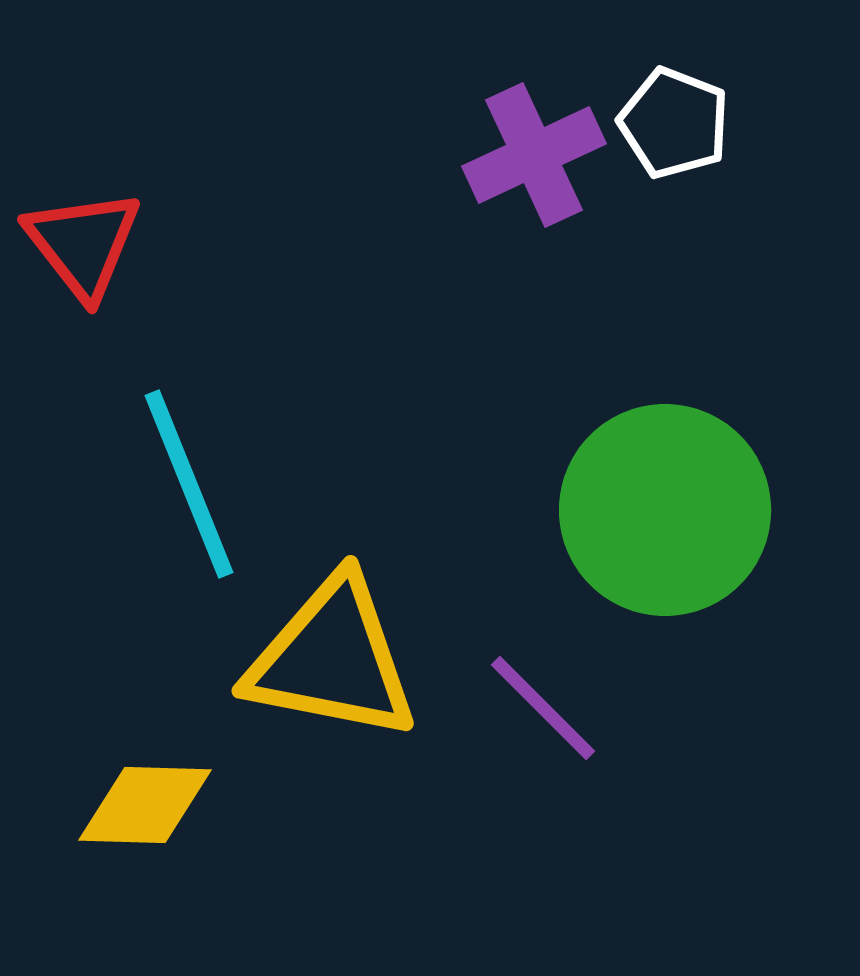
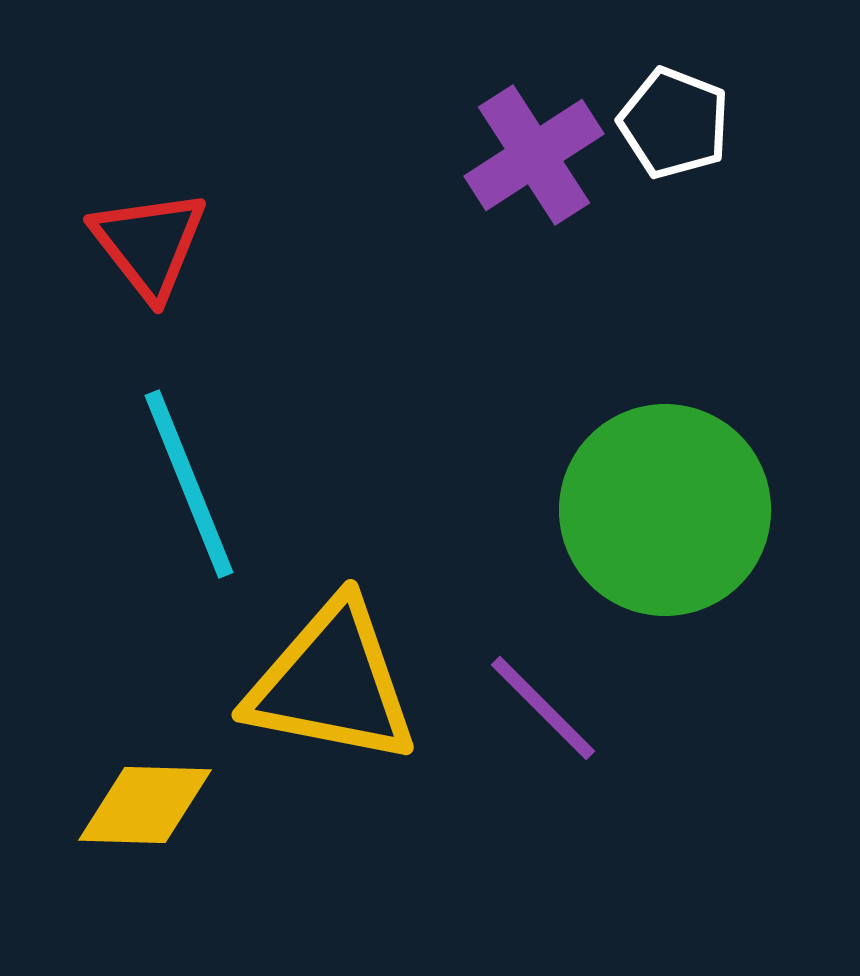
purple cross: rotated 8 degrees counterclockwise
red triangle: moved 66 px right
yellow triangle: moved 24 px down
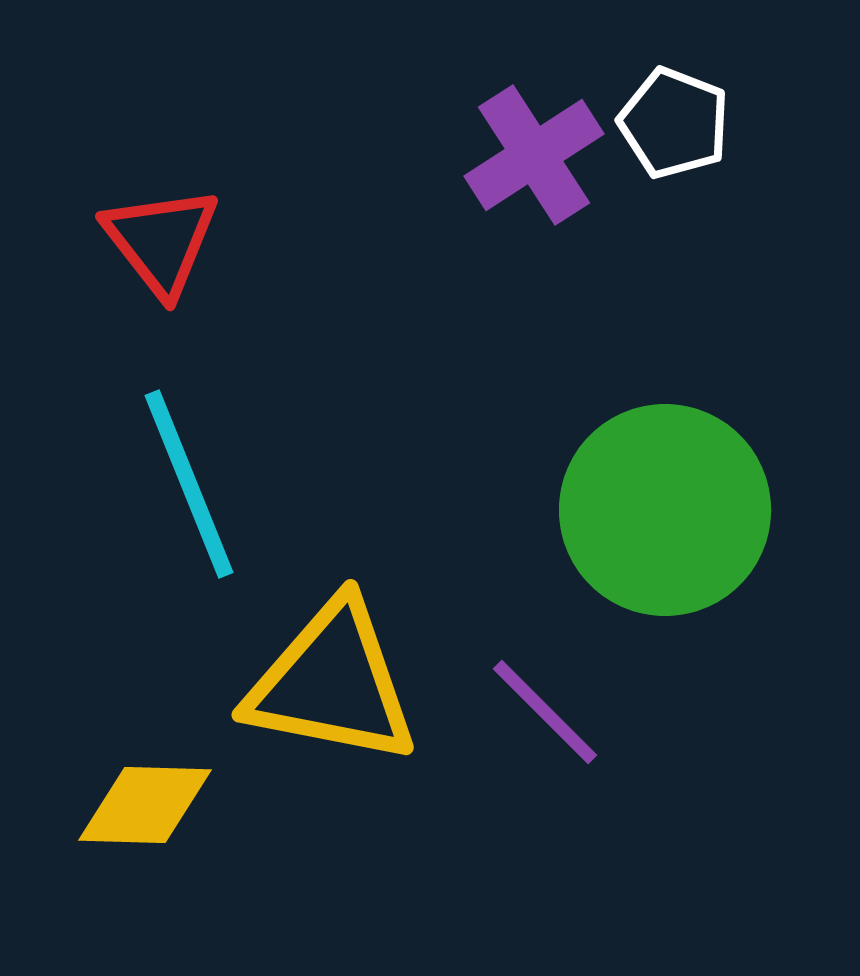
red triangle: moved 12 px right, 3 px up
purple line: moved 2 px right, 4 px down
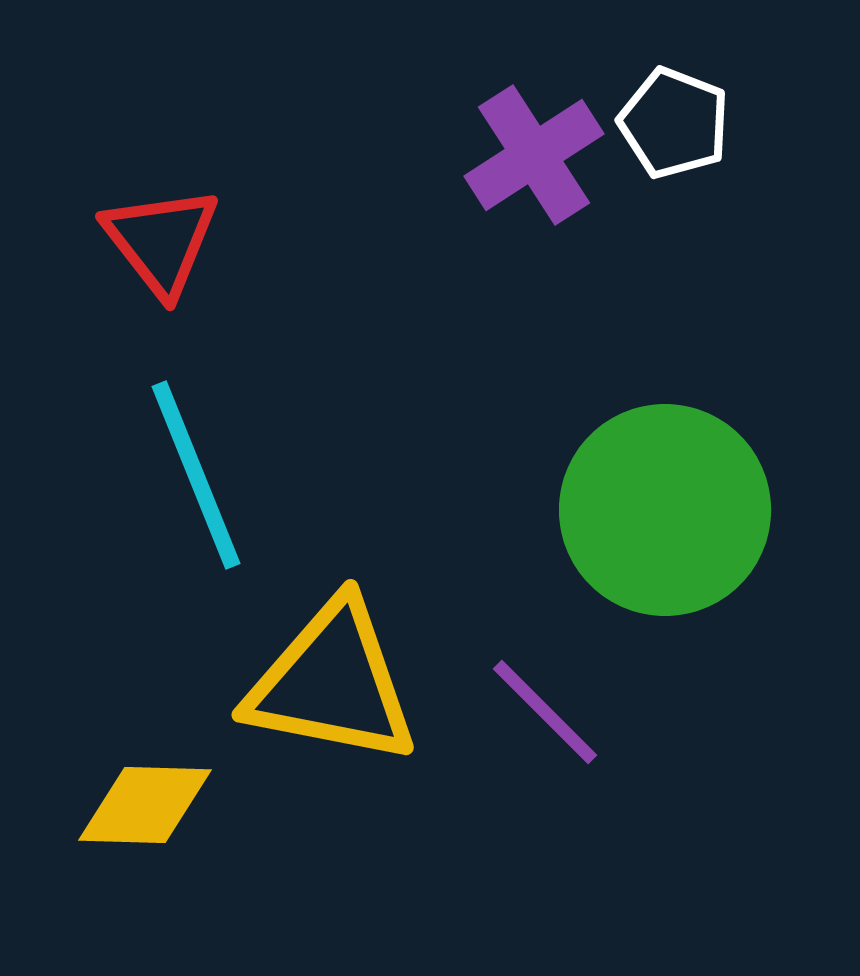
cyan line: moved 7 px right, 9 px up
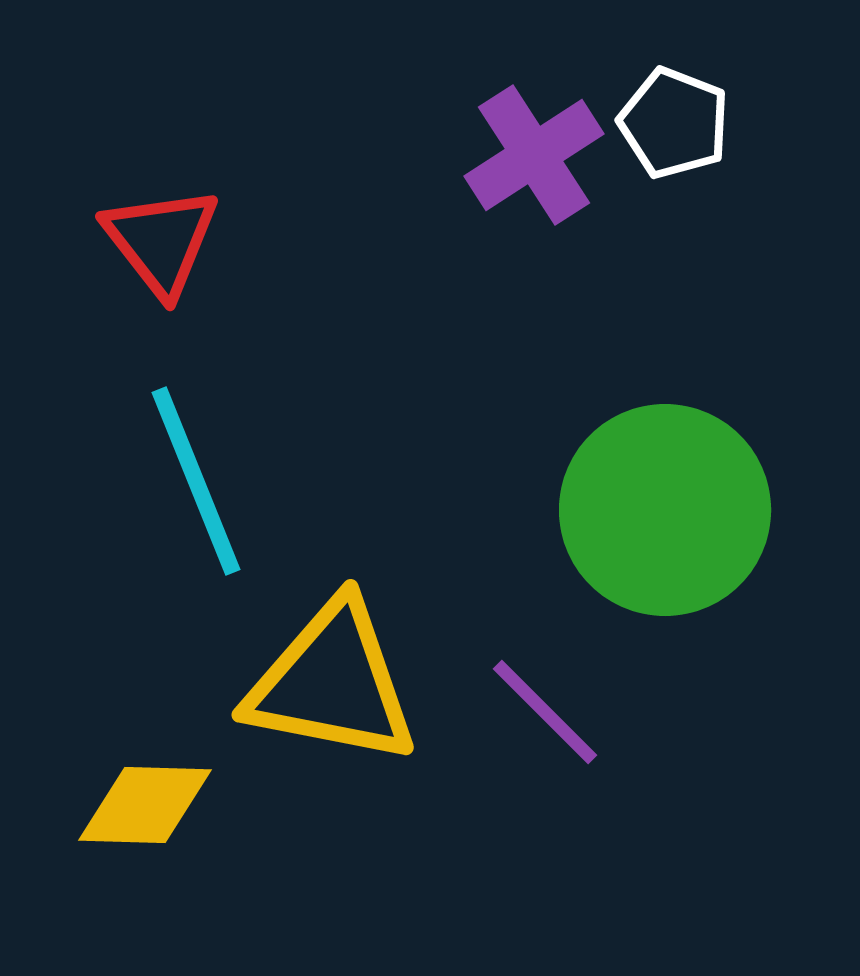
cyan line: moved 6 px down
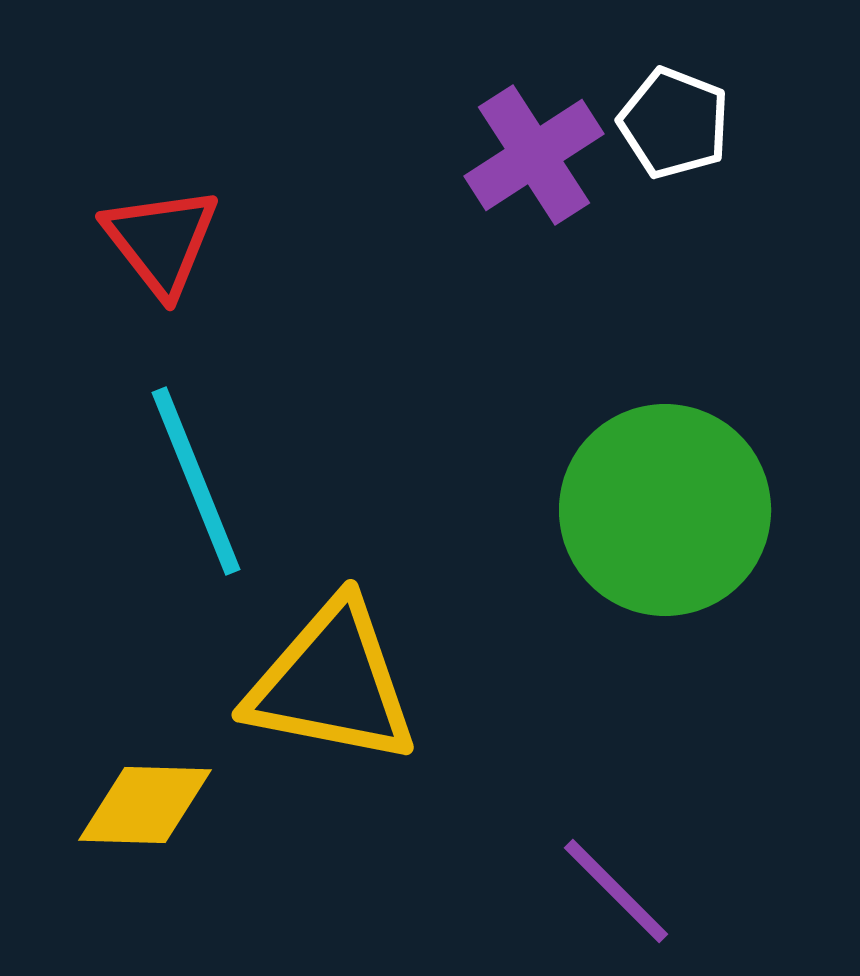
purple line: moved 71 px right, 179 px down
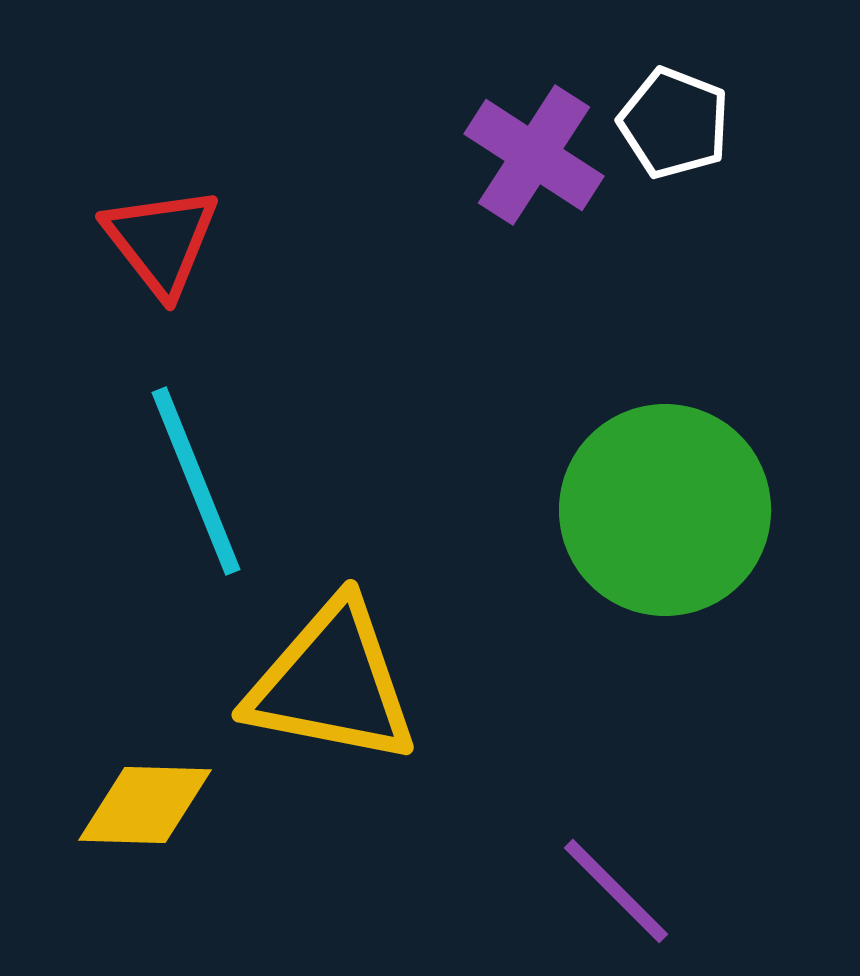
purple cross: rotated 24 degrees counterclockwise
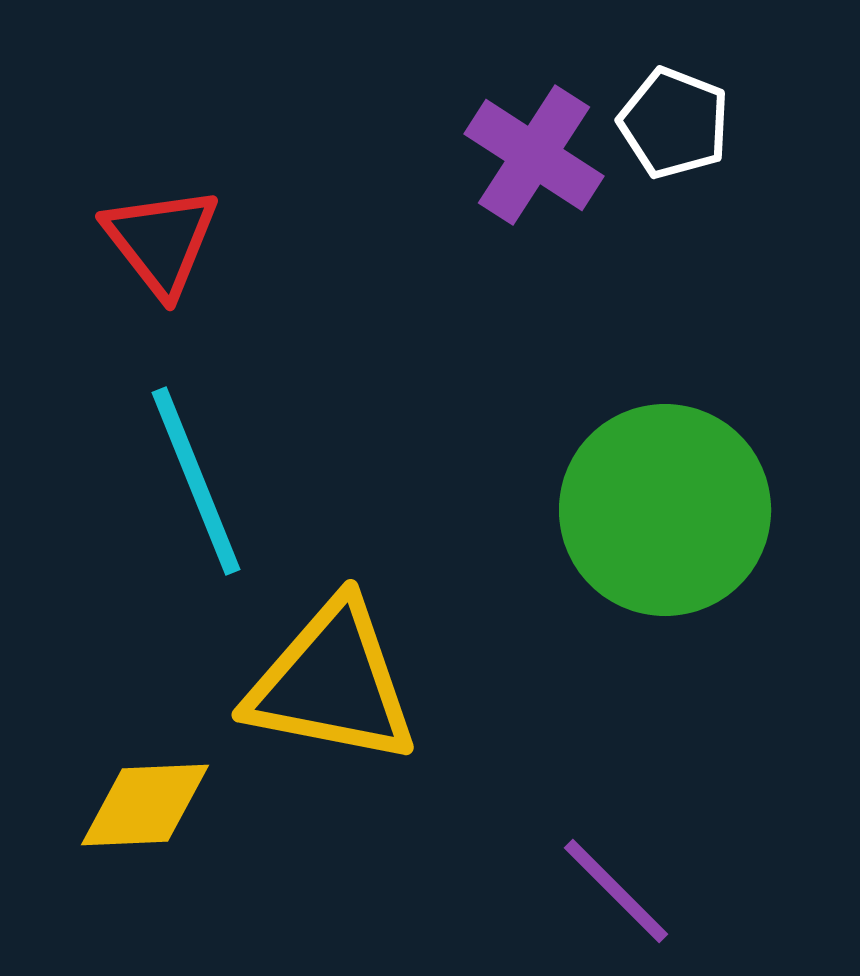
yellow diamond: rotated 4 degrees counterclockwise
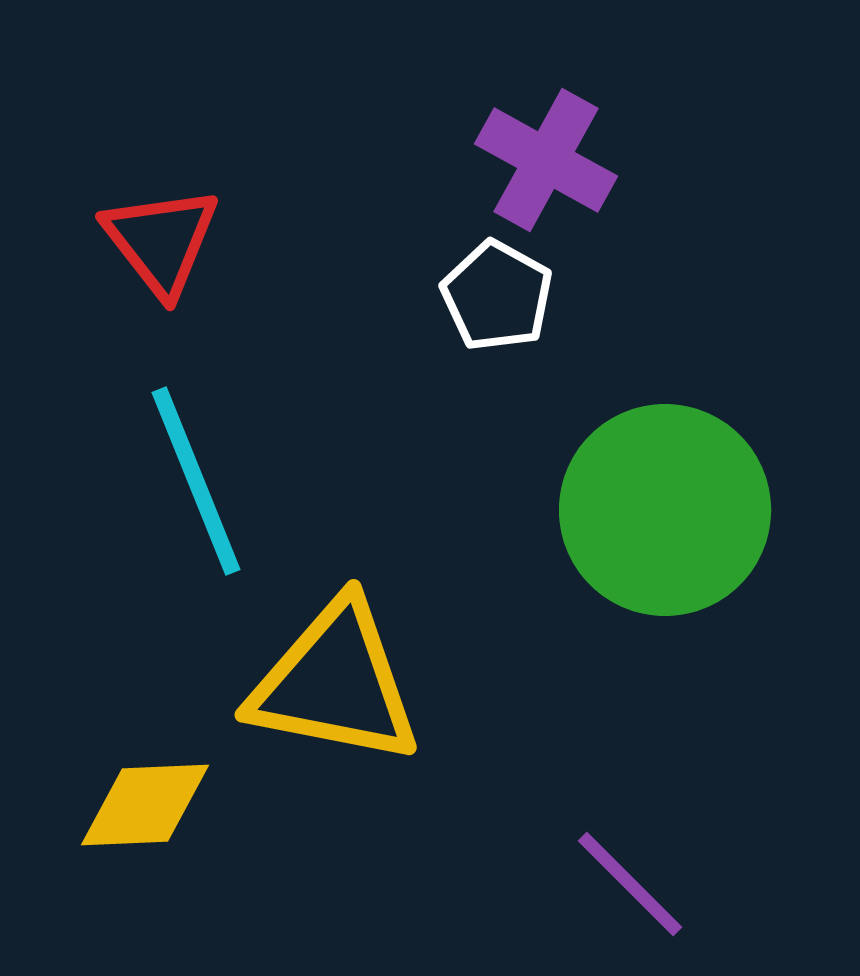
white pentagon: moved 177 px left, 173 px down; rotated 8 degrees clockwise
purple cross: moved 12 px right, 5 px down; rotated 4 degrees counterclockwise
yellow triangle: moved 3 px right
purple line: moved 14 px right, 7 px up
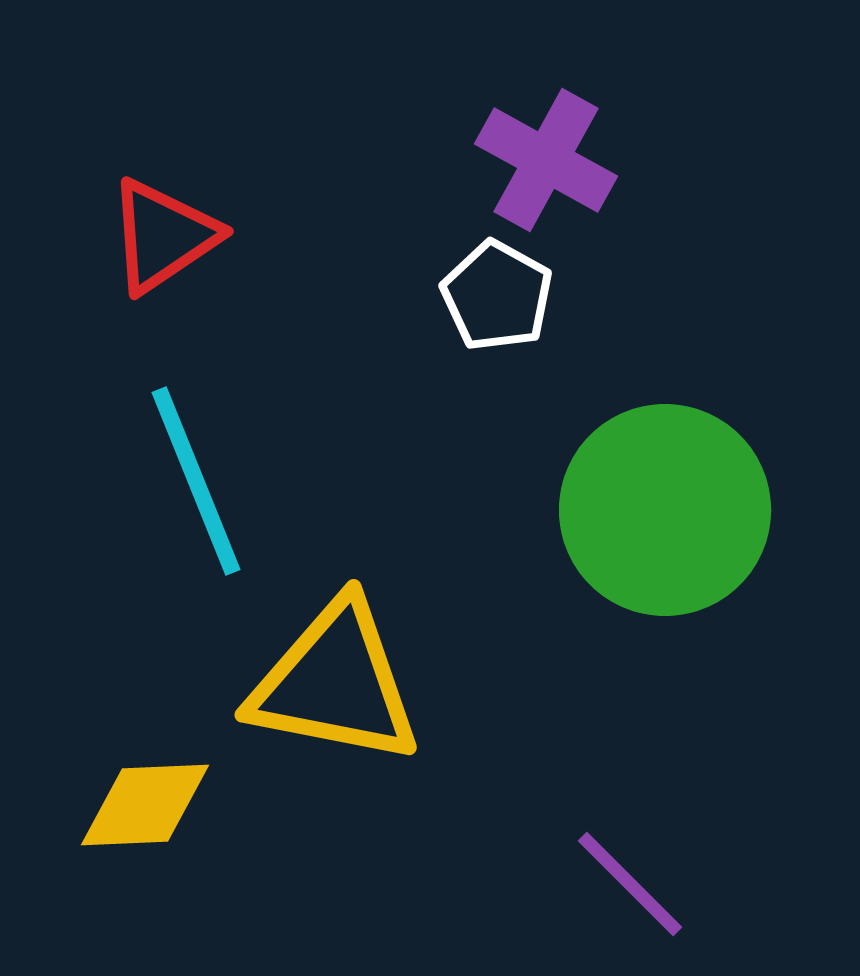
red triangle: moved 2 px right, 5 px up; rotated 34 degrees clockwise
